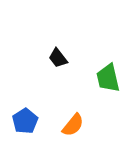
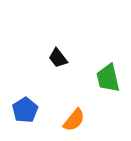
blue pentagon: moved 11 px up
orange semicircle: moved 1 px right, 5 px up
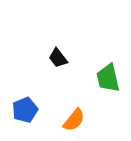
blue pentagon: rotated 10 degrees clockwise
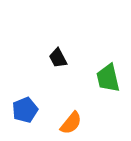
black trapezoid: rotated 10 degrees clockwise
orange semicircle: moved 3 px left, 3 px down
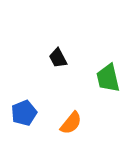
blue pentagon: moved 1 px left, 3 px down
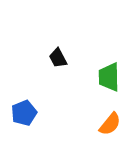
green trapezoid: moved 1 px right, 1 px up; rotated 12 degrees clockwise
orange semicircle: moved 39 px right, 1 px down
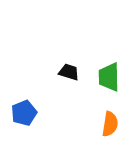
black trapezoid: moved 11 px right, 14 px down; rotated 135 degrees clockwise
orange semicircle: rotated 30 degrees counterclockwise
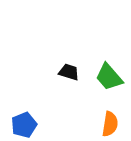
green trapezoid: rotated 40 degrees counterclockwise
blue pentagon: moved 12 px down
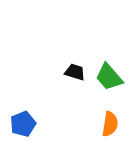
black trapezoid: moved 6 px right
blue pentagon: moved 1 px left, 1 px up
